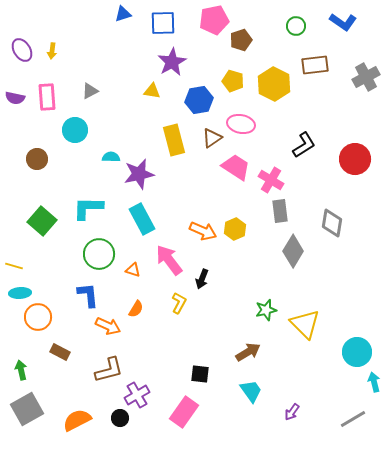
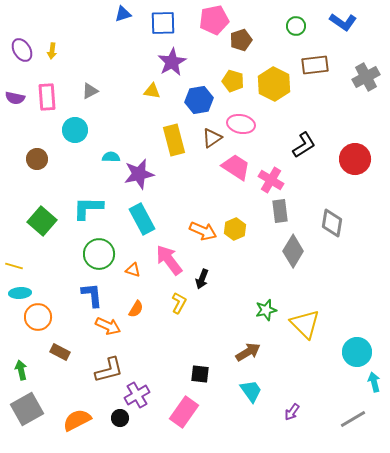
blue L-shape at (88, 295): moved 4 px right
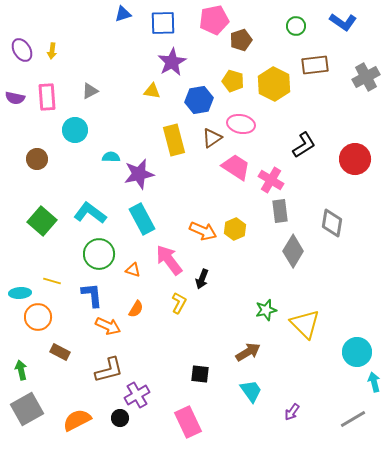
cyan L-shape at (88, 208): moved 2 px right, 5 px down; rotated 36 degrees clockwise
yellow line at (14, 266): moved 38 px right, 15 px down
pink rectangle at (184, 412): moved 4 px right, 10 px down; rotated 60 degrees counterclockwise
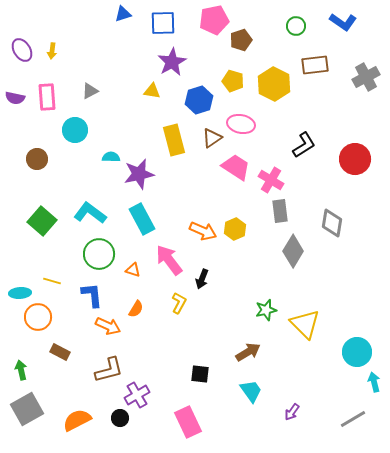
blue hexagon at (199, 100): rotated 8 degrees counterclockwise
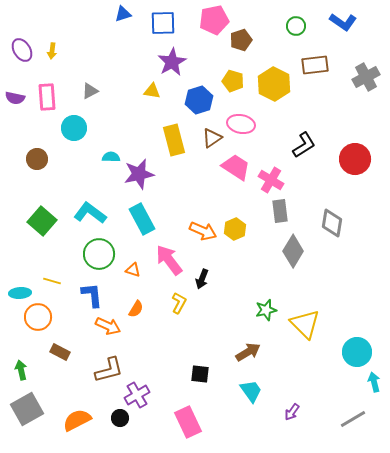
cyan circle at (75, 130): moved 1 px left, 2 px up
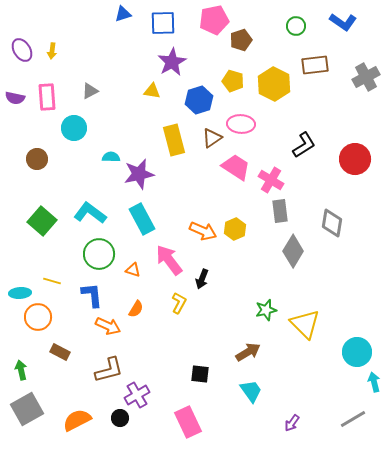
pink ellipse at (241, 124): rotated 8 degrees counterclockwise
purple arrow at (292, 412): moved 11 px down
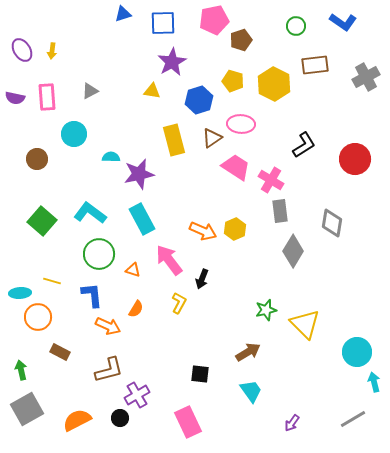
cyan circle at (74, 128): moved 6 px down
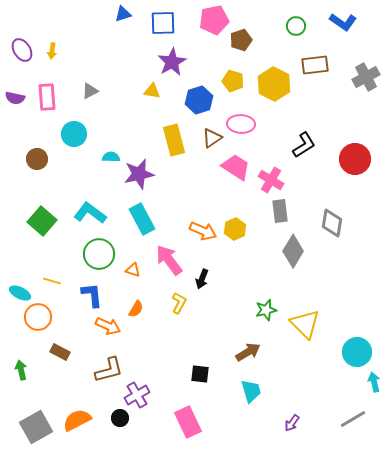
cyan ellipse at (20, 293): rotated 30 degrees clockwise
cyan trapezoid at (251, 391): rotated 20 degrees clockwise
gray square at (27, 409): moved 9 px right, 18 px down
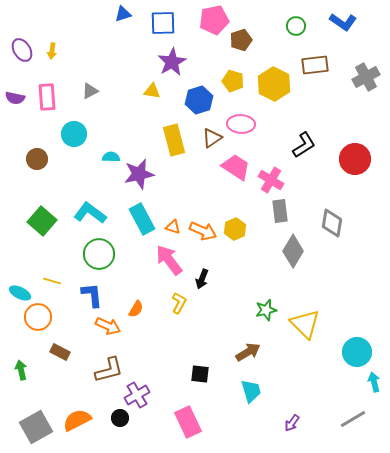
orange triangle at (133, 270): moved 40 px right, 43 px up
